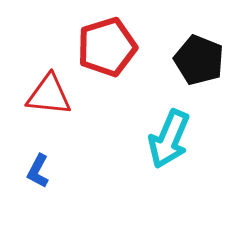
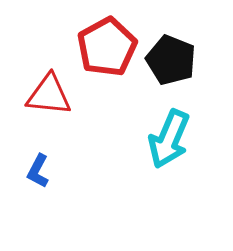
red pentagon: rotated 12 degrees counterclockwise
black pentagon: moved 28 px left
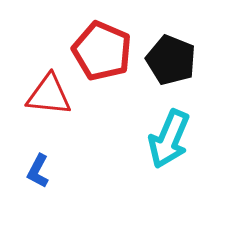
red pentagon: moved 5 px left, 4 px down; rotated 20 degrees counterclockwise
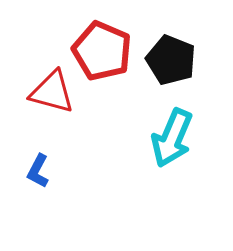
red triangle: moved 3 px right, 3 px up; rotated 9 degrees clockwise
cyan arrow: moved 3 px right, 1 px up
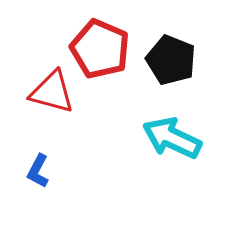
red pentagon: moved 2 px left, 2 px up
cyan arrow: rotated 92 degrees clockwise
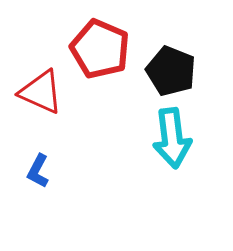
black pentagon: moved 11 px down
red triangle: moved 11 px left; rotated 9 degrees clockwise
cyan arrow: rotated 122 degrees counterclockwise
